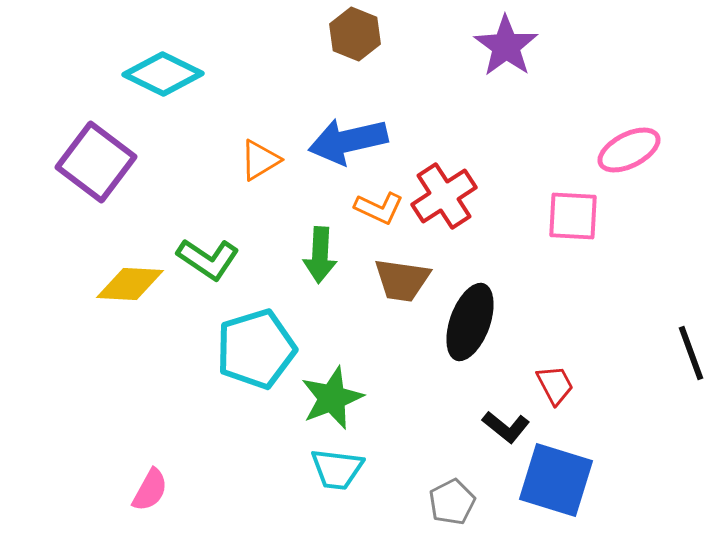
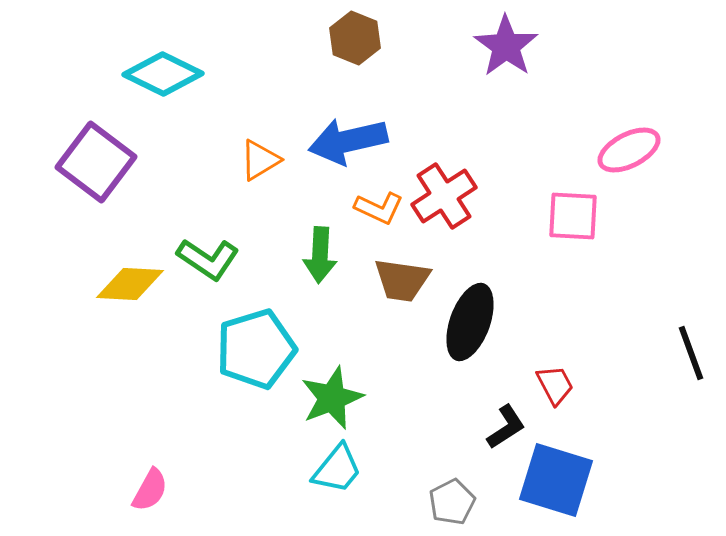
brown hexagon: moved 4 px down
black L-shape: rotated 72 degrees counterclockwise
cyan trapezoid: rotated 58 degrees counterclockwise
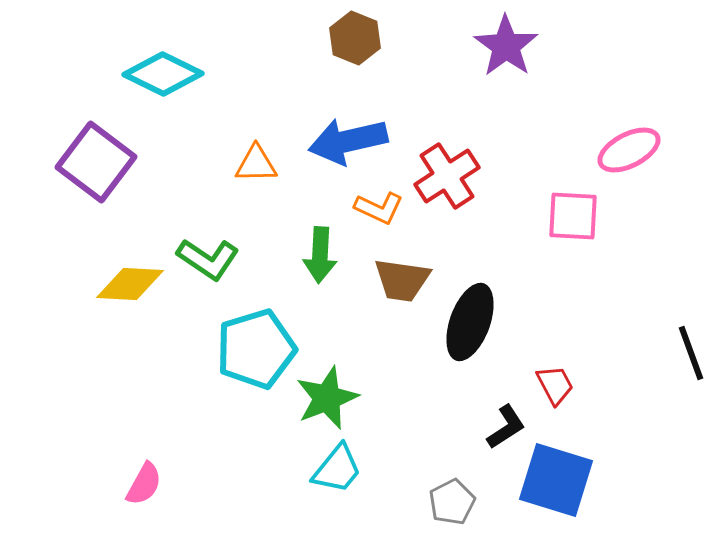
orange triangle: moved 4 px left, 4 px down; rotated 30 degrees clockwise
red cross: moved 3 px right, 20 px up
green star: moved 5 px left
pink semicircle: moved 6 px left, 6 px up
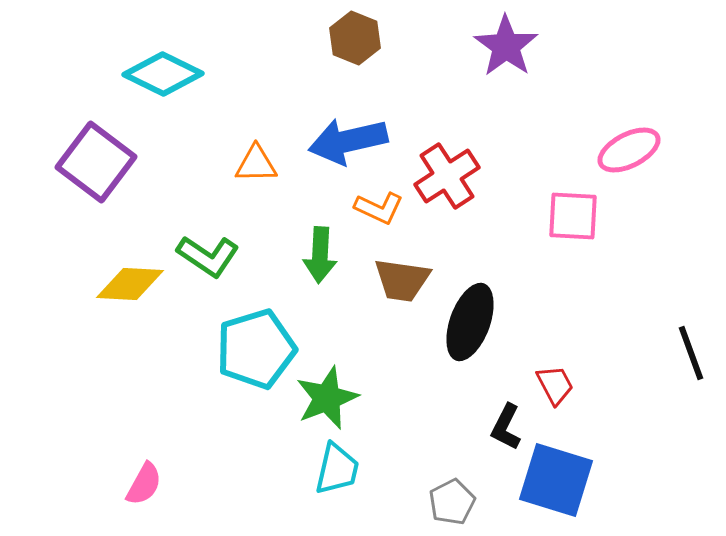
green L-shape: moved 3 px up
black L-shape: rotated 150 degrees clockwise
cyan trapezoid: rotated 26 degrees counterclockwise
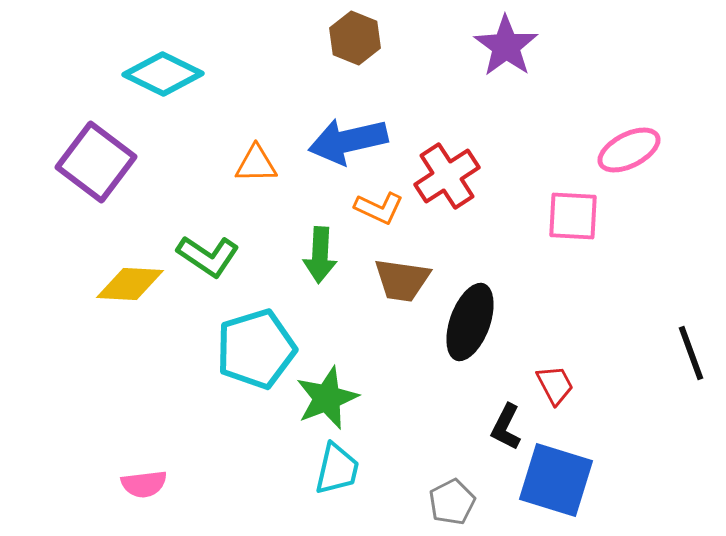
pink semicircle: rotated 54 degrees clockwise
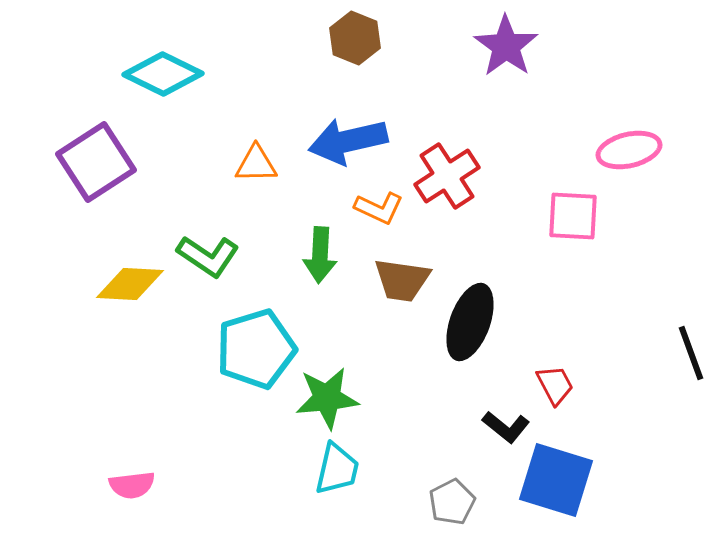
pink ellipse: rotated 14 degrees clockwise
purple square: rotated 20 degrees clockwise
green star: rotated 16 degrees clockwise
black L-shape: rotated 78 degrees counterclockwise
pink semicircle: moved 12 px left, 1 px down
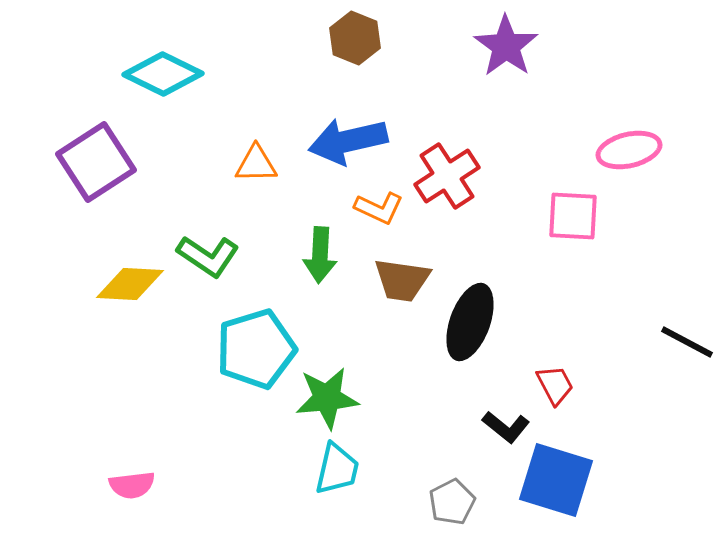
black line: moved 4 px left, 11 px up; rotated 42 degrees counterclockwise
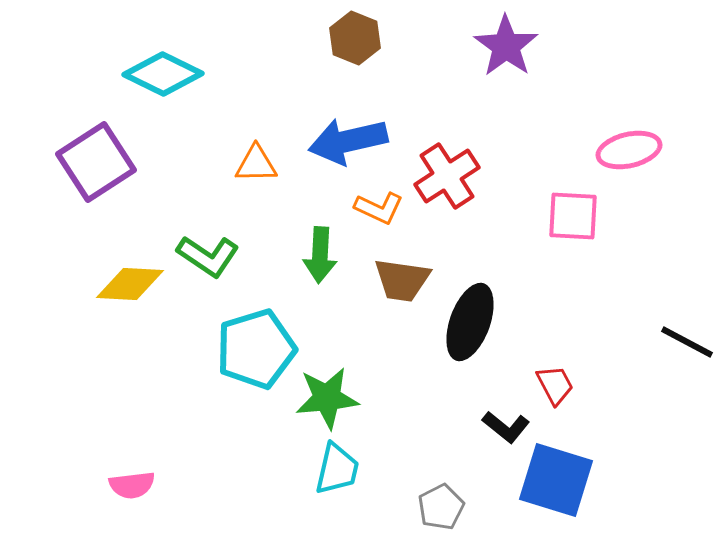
gray pentagon: moved 11 px left, 5 px down
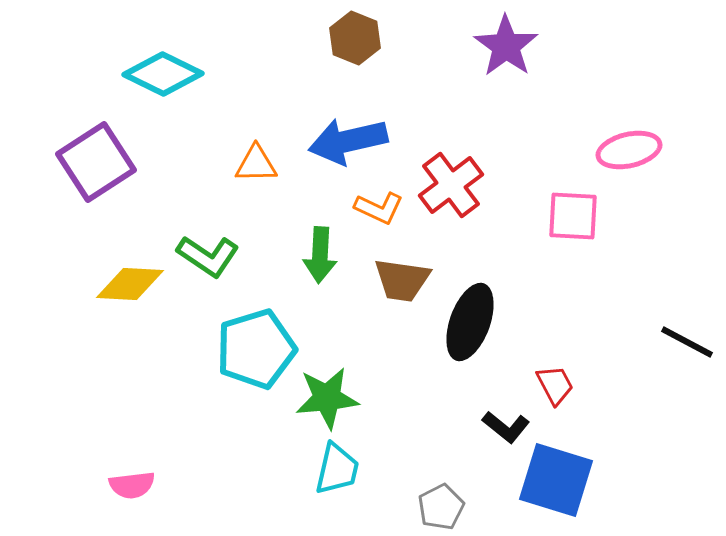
red cross: moved 4 px right, 9 px down; rotated 4 degrees counterclockwise
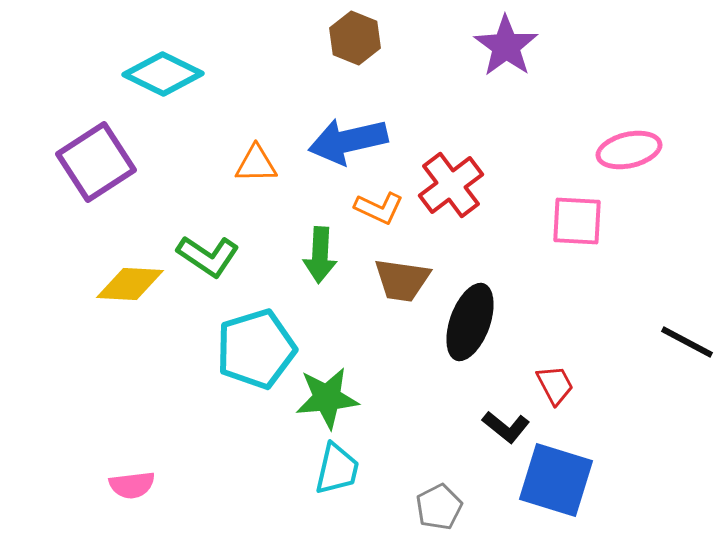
pink square: moved 4 px right, 5 px down
gray pentagon: moved 2 px left
